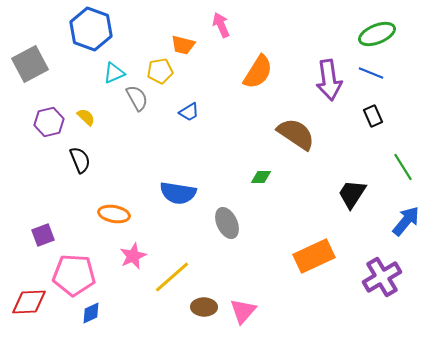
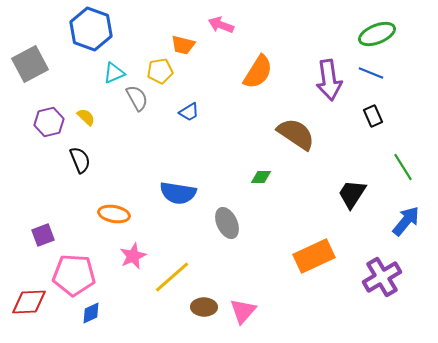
pink arrow: rotated 45 degrees counterclockwise
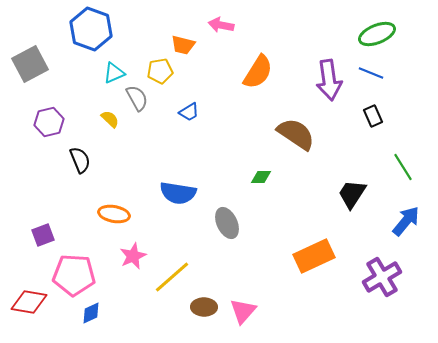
pink arrow: rotated 10 degrees counterclockwise
yellow semicircle: moved 24 px right, 2 px down
red diamond: rotated 12 degrees clockwise
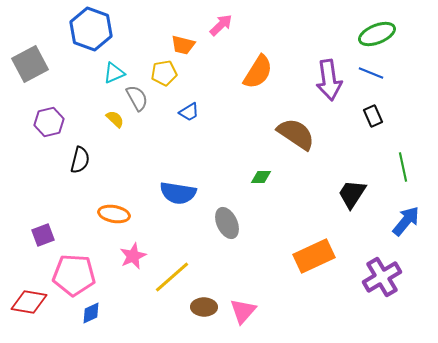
pink arrow: rotated 125 degrees clockwise
yellow pentagon: moved 4 px right, 2 px down
yellow semicircle: moved 5 px right
black semicircle: rotated 36 degrees clockwise
green line: rotated 20 degrees clockwise
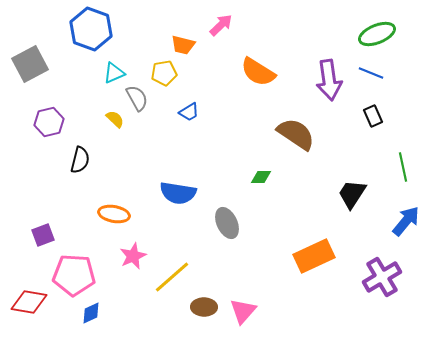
orange semicircle: rotated 90 degrees clockwise
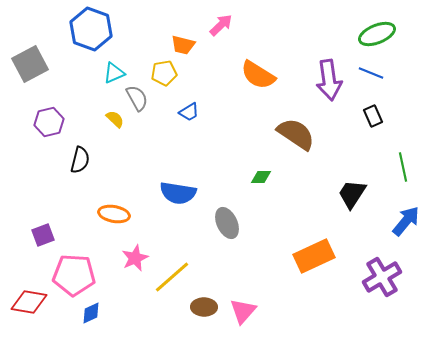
orange semicircle: moved 3 px down
pink star: moved 2 px right, 2 px down
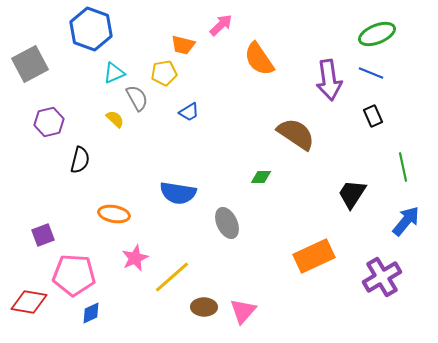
orange semicircle: moved 1 px right, 16 px up; rotated 24 degrees clockwise
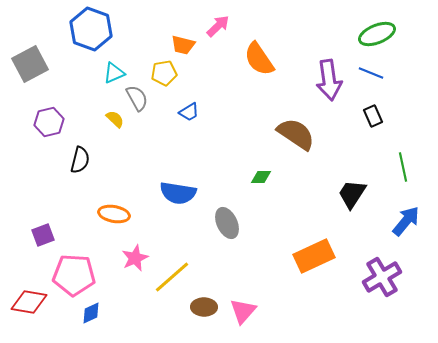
pink arrow: moved 3 px left, 1 px down
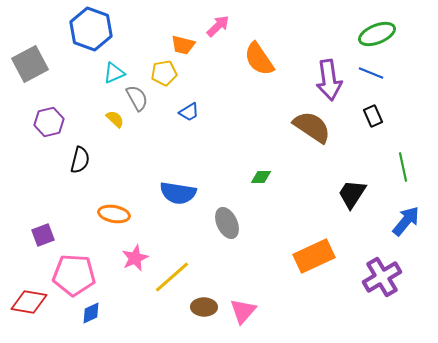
brown semicircle: moved 16 px right, 7 px up
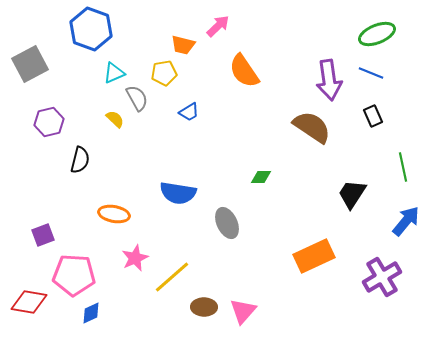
orange semicircle: moved 15 px left, 12 px down
